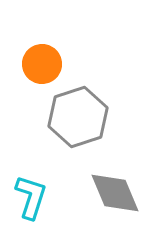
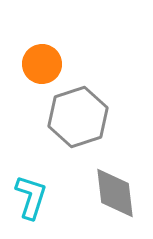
gray diamond: rotated 16 degrees clockwise
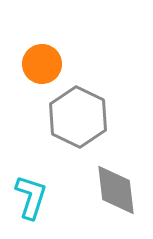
gray hexagon: rotated 16 degrees counterclockwise
gray diamond: moved 1 px right, 3 px up
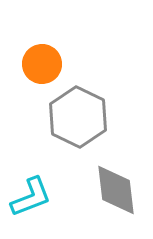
cyan L-shape: rotated 51 degrees clockwise
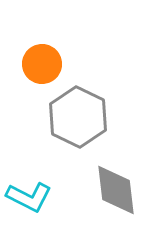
cyan L-shape: moved 2 px left; rotated 48 degrees clockwise
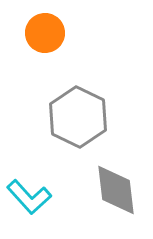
orange circle: moved 3 px right, 31 px up
cyan L-shape: rotated 21 degrees clockwise
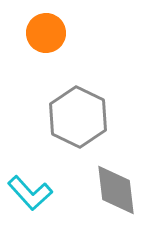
orange circle: moved 1 px right
cyan L-shape: moved 1 px right, 4 px up
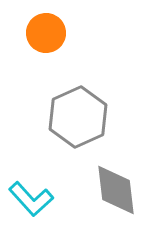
gray hexagon: rotated 10 degrees clockwise
cyan L-shape: moved 1 px right, 6 px down
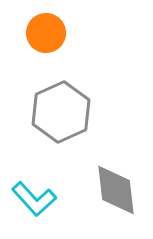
gray hexagon: moved 17 px left, 5 px up
cyan L-shape: moved 3 px right
